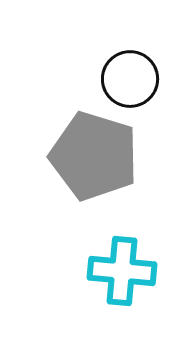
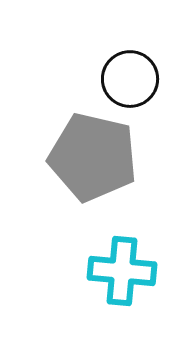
gray pentagon: moved 1 px left, 1 px down; rotated 4 degrees counterclockwise
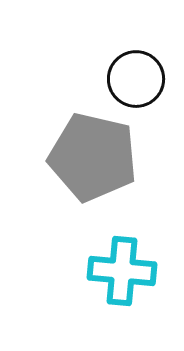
black circle: moved 6 px right
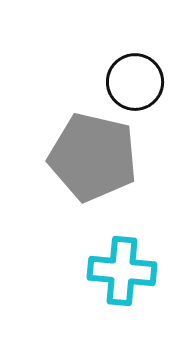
black circle: moved 1 px left, 3 px down
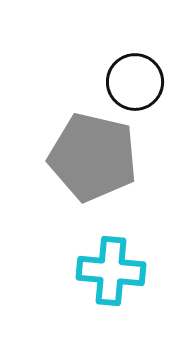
cyan cross: moved 11 px left
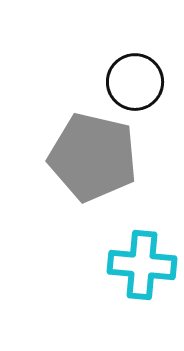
cyan cross: moved 31 px right, 6 px up
